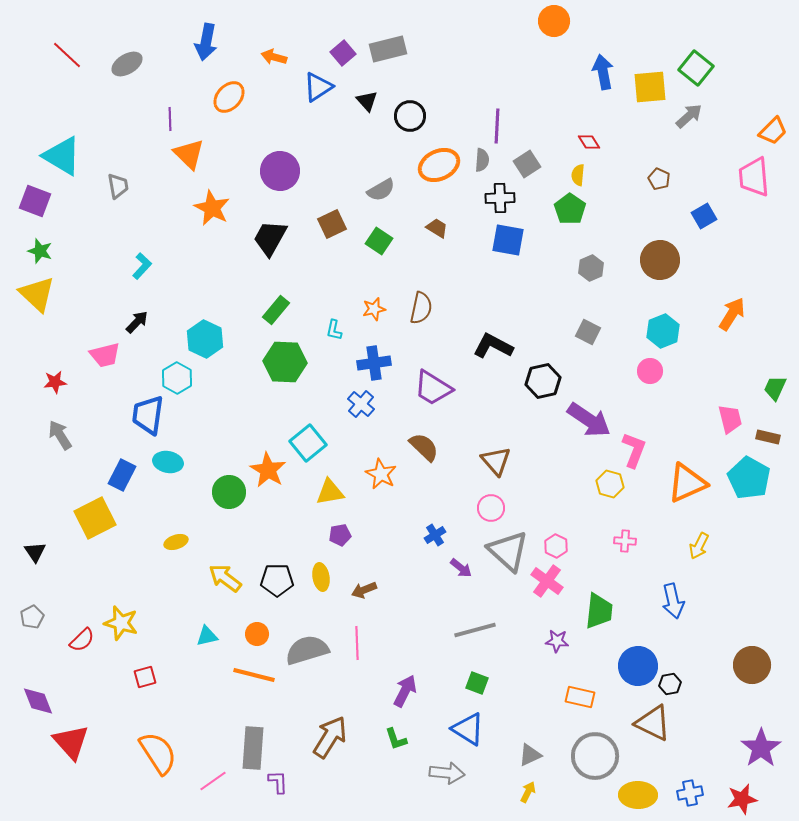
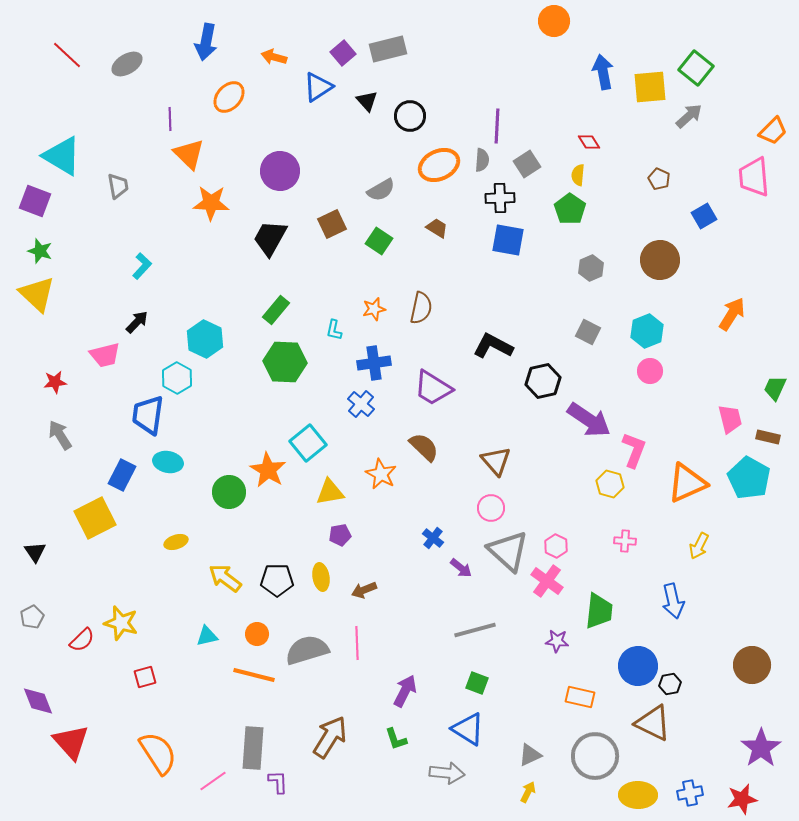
orange star at (212, 208): moved 1 px left, 5 px up; rotated 24 degrees counterclockwise
cyan hexagon at (663, 331): moved 16 px left
blue cross at (435, 535): moved 2 px left, 3 px down; rotated 20 degrees counterclockwise
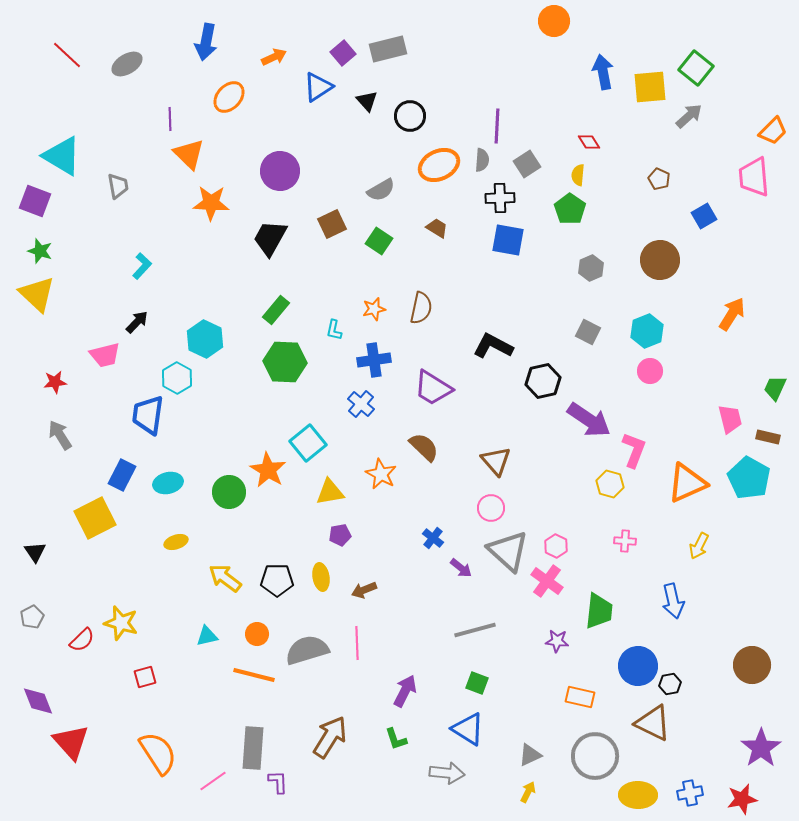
orange arrow at (274, 57): rotated 140 degrees clockwise
blue cross at (374, 363): moved 3 px up
cyan ellipse at (168, 462): moved 21 px down; rotated 24 degrees counterclockwise
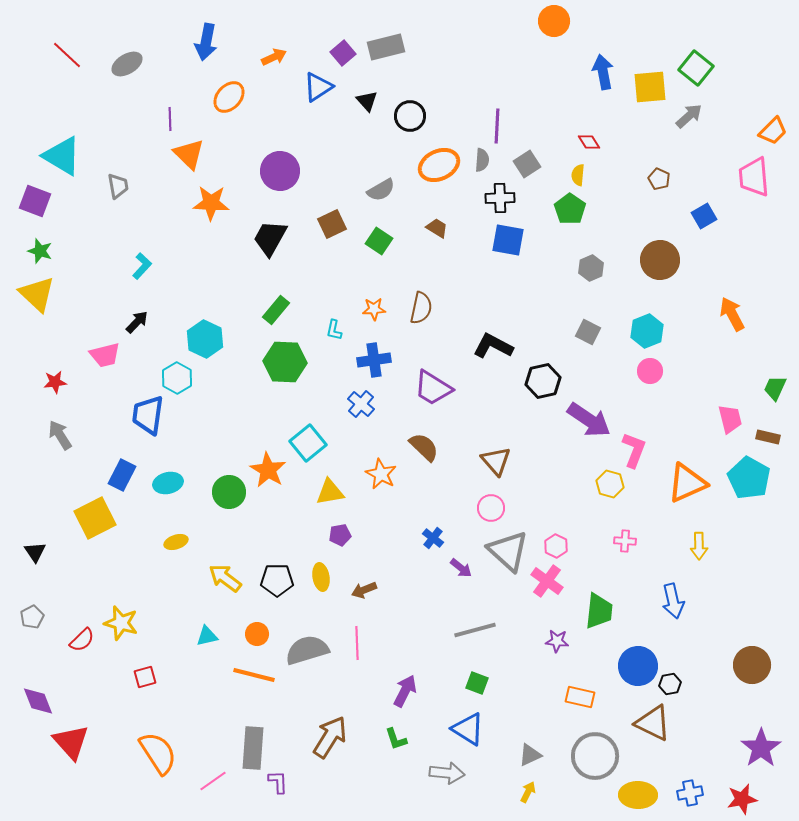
gray rectangle at (388, 49): moved 2 px left, 2 px up
orange star at (374, 309): rotated 10 degrees clockwise
orange arrow at (732, 314): rotated 60 degrees counterclockwise
yellow arrow at (699, 546): rotated 28 degrees counterclockwise
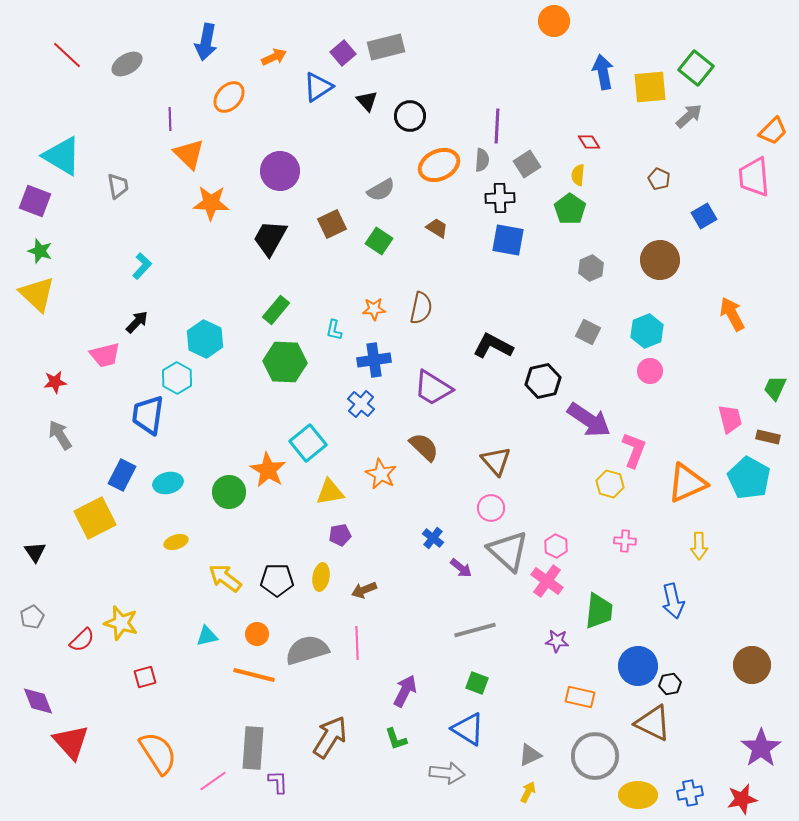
yellow ellipse at (321, 577): rotated 20 degrees clockwise
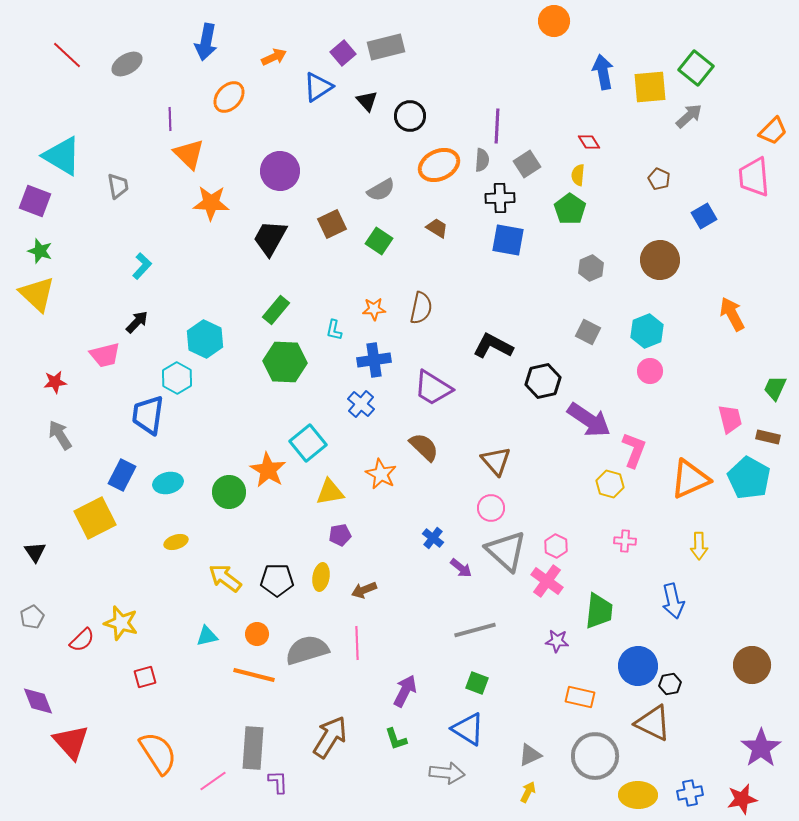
orange triangle at (687, 483): moved 3 px right, 4 px up
gray triangle at (508, 551): moved 2 px left
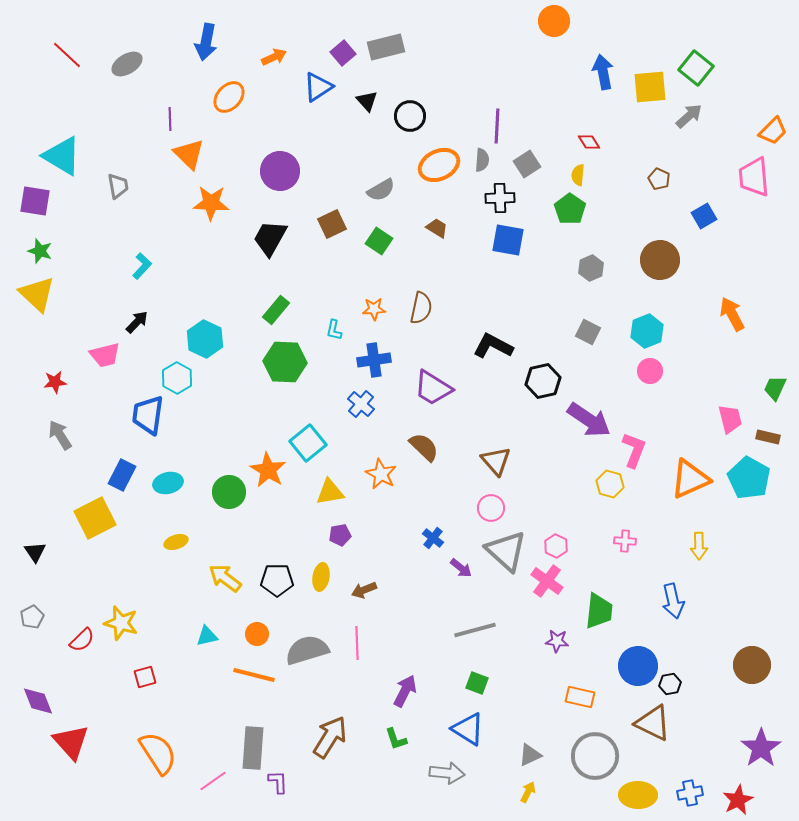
purple square at (35, 201): rotated 12 degrees counterclockwise
red star at (742, 799): moved 4 px left, 1 px down; rotated 16 degrees counterclockwise
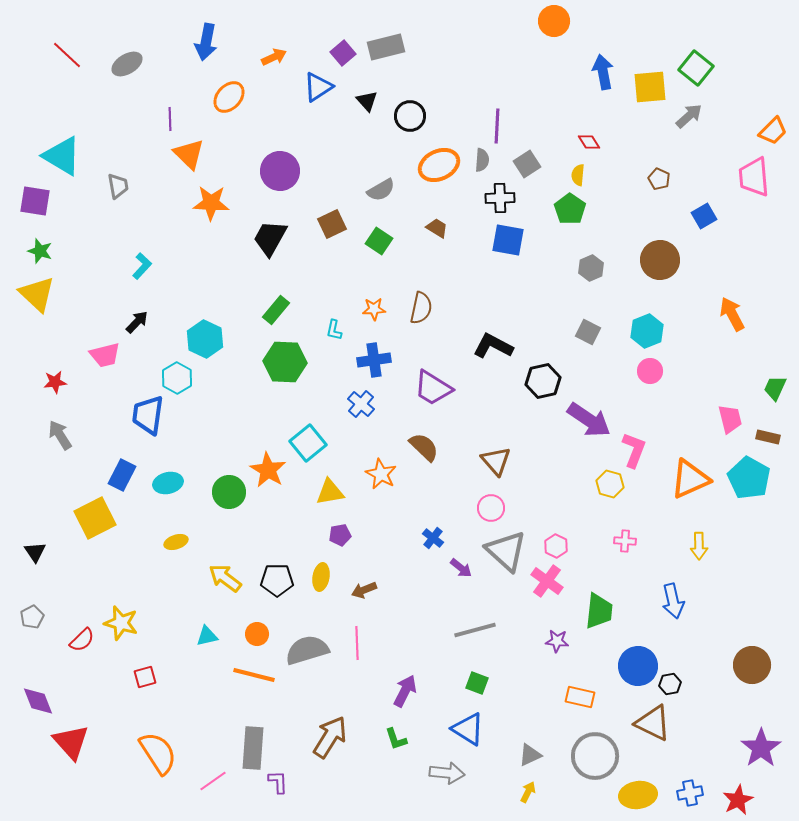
yellow ellipse at (638, 795): rotated 9 degrees counterclockwise
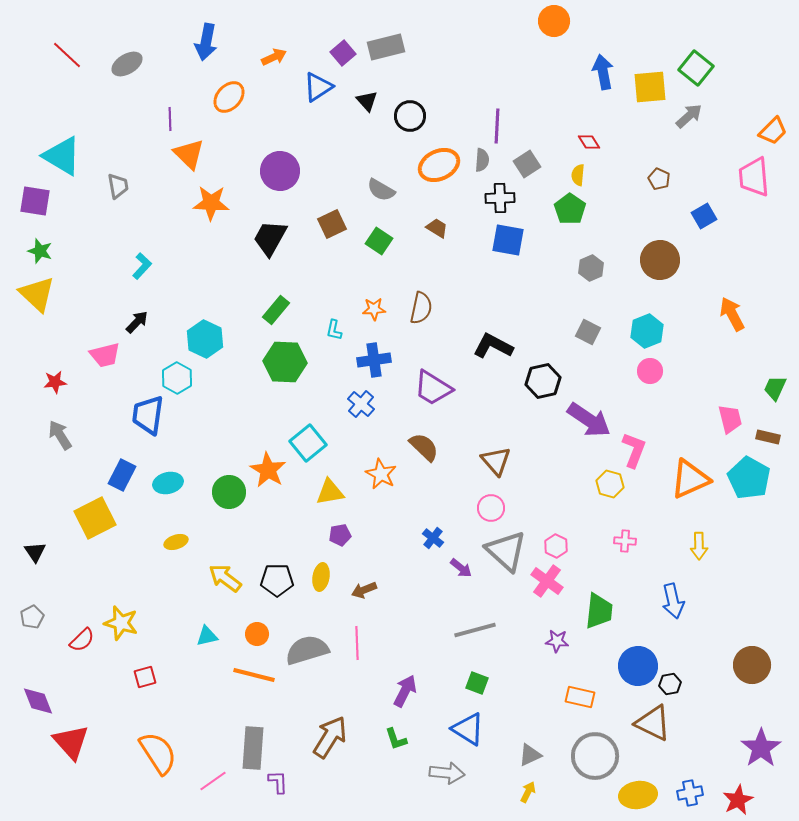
gray semicircle at (381, 190): rotated 60 degrees clockwise
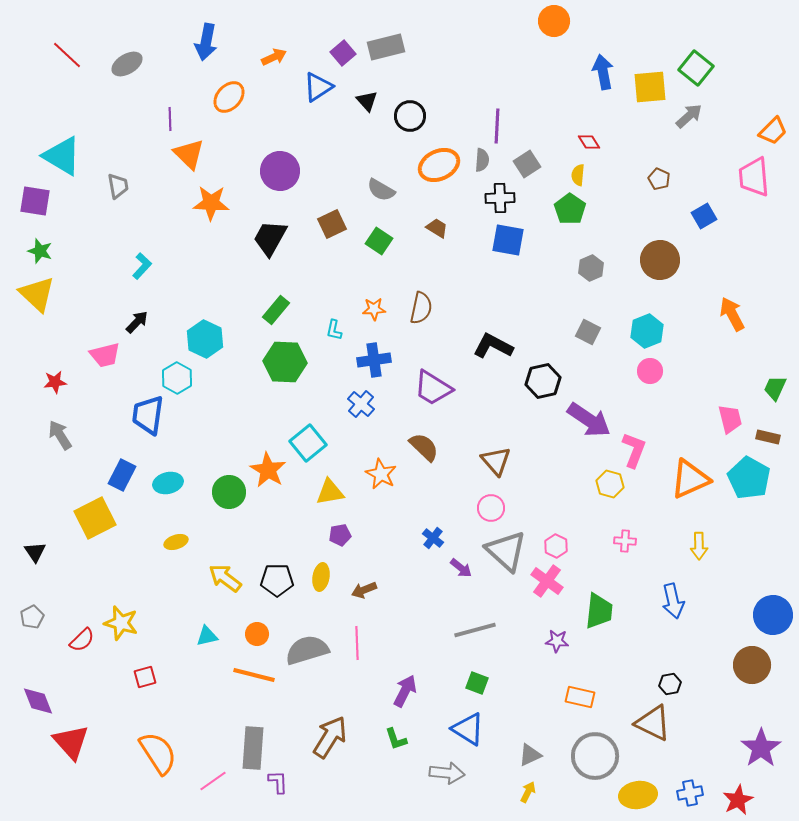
blue circle at (638, 666): moved 135 px right, 51 px up
